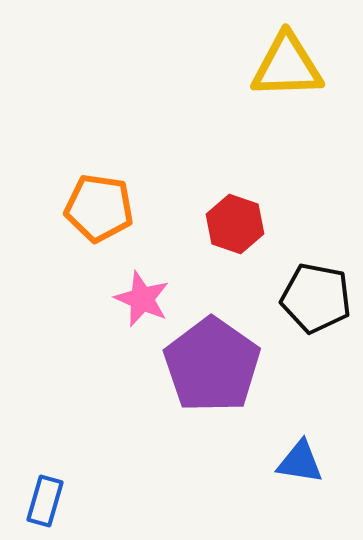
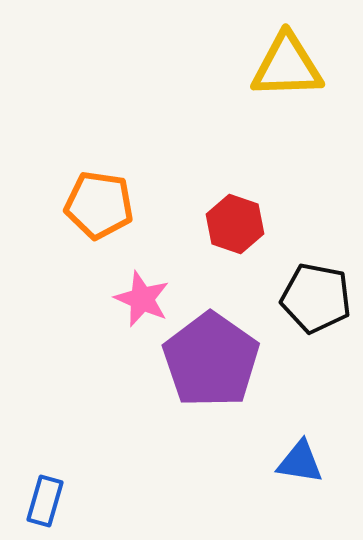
orange pentagon: moved 3 px up
purple pentagon: moved 1 px left, 5 px up
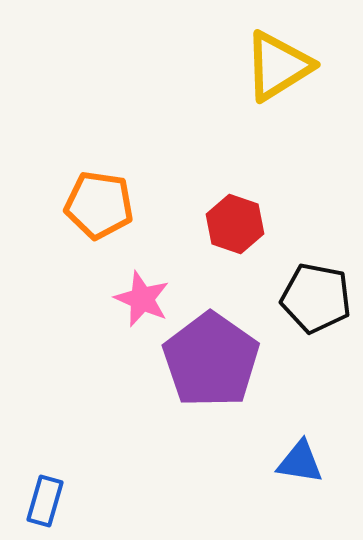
yellow triangle: moved 9 px left; rotated 30 degrees counterclockwise
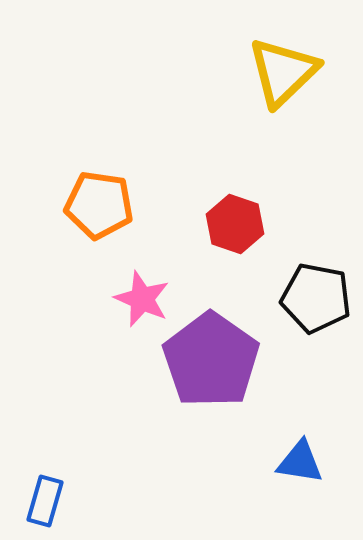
yellow triangle: moved 5 px right, 6 px down; rotated 12 degrees counterclockwise
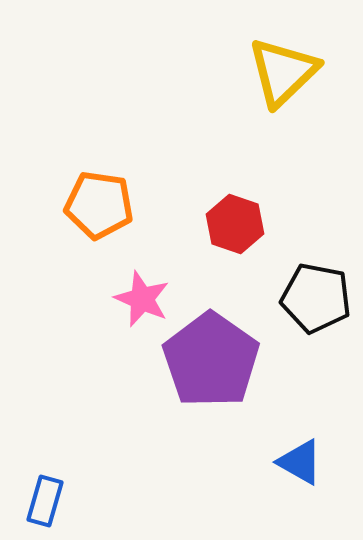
blue triangle: rotated 21 degrees clockwise
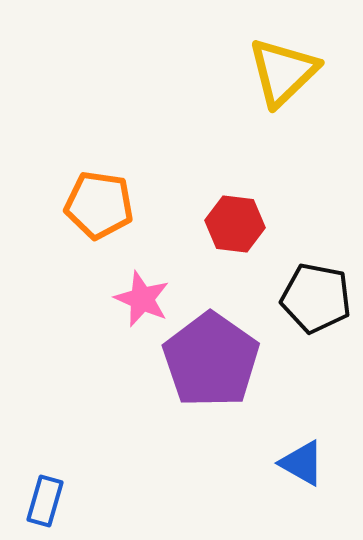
red hexagon: rotated 12 degrees counterclockwise
blue triangle: moved 2 px right, 1 px down
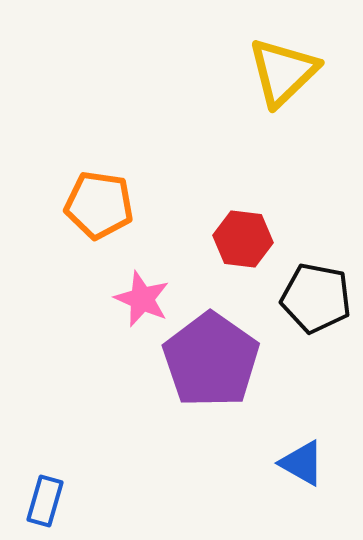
red hexagon: moved 8 px right, 15 px down
